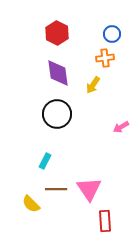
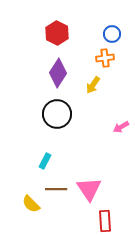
purple diamond: rotated 40 degrees clockwise
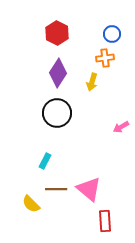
yellow arrow: moved 1 px left, 3 px up; rotated 18 degrees counterclockwise
black circle: moved 1 px up
pink triangle: rotated 16 degrees counterclockwise
